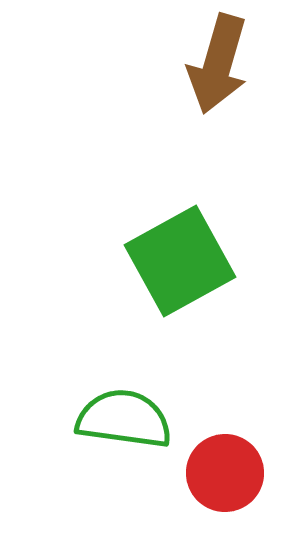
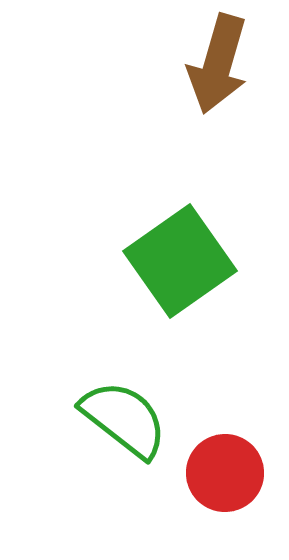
green square: rotated 6 degrees counterclockwise
green semicircle: rotated 30 degrees clockwise
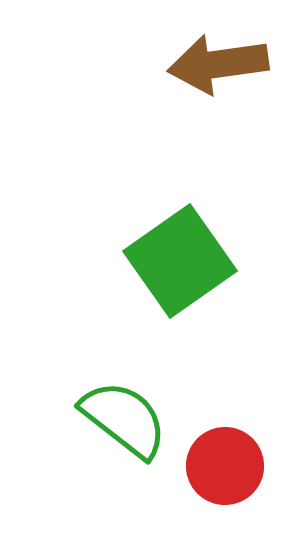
brown arrow: rotated 66 degrees clockwise
red circle: moved 7 px up
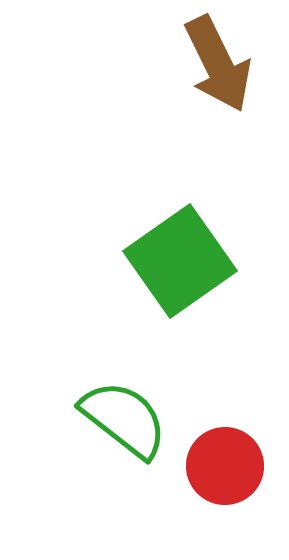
brown arrow: rotated 108 degrees counterclockwise
